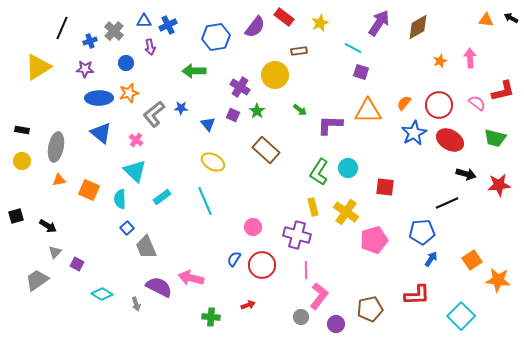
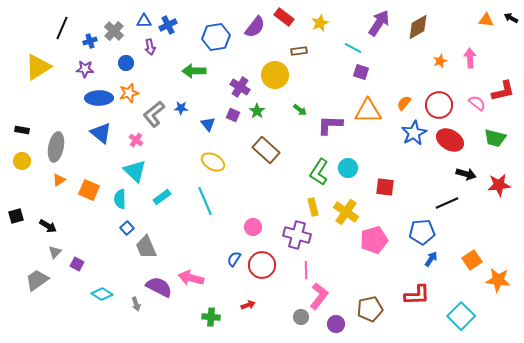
orange triangle at (59, 180): rotated 24 degrees counterclockwise
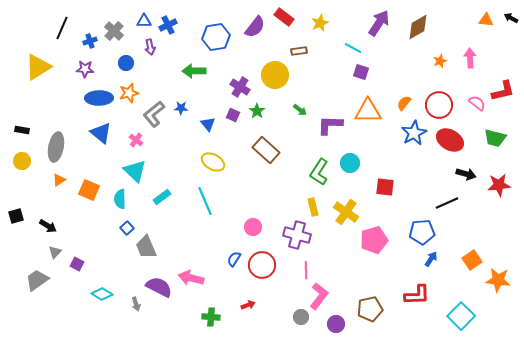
cyan circle at (348, 168): moved 2 px right, 5 px up
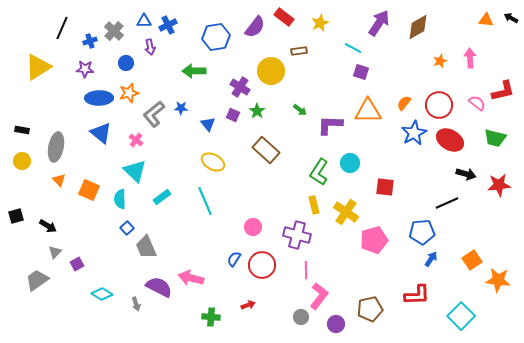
yellow circle at (275, 75): moved 4 px left, 4 px up
orange triangle at (59, 180): rotated 40 degrees counterclockwise
yellow rectangle at (313, 207): moved 1 px right, 2 px up
purple square at (77, 264): rotated 32 degrees clockwise
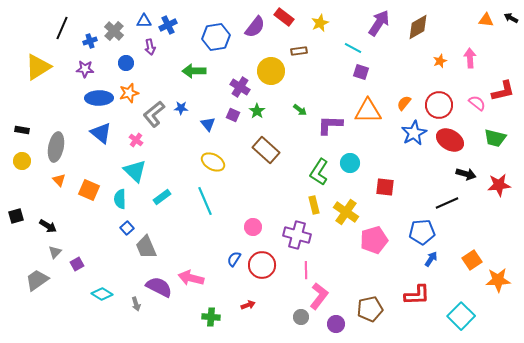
orange star at (498, 280): rotated 10 degrees counterclockwise
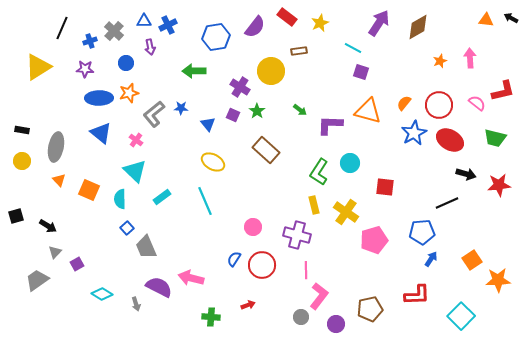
red rectangle at (284, 17): moved 3 px right
orange triangle at (368, 111): rotated 16 degrees clockwise
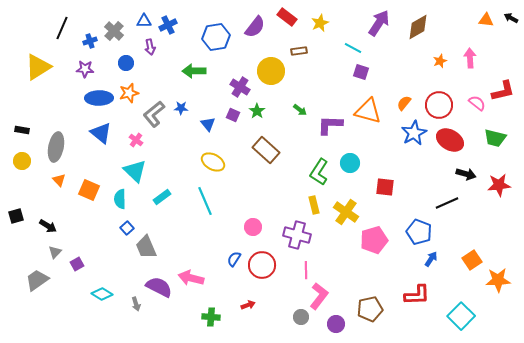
blue pentagon at (422, 232): moved 3 px left; rotated 25 degrees clockwise
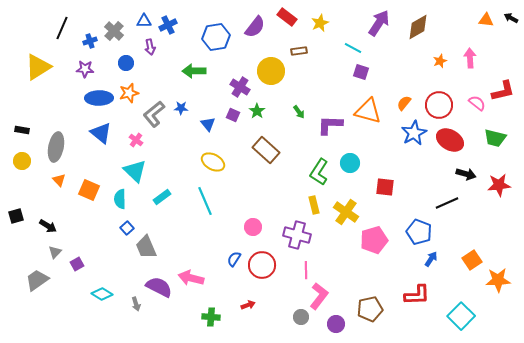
green arrow at (300, 110): moved 1 px left, 2 px down; rotated 16 degrees clockwise
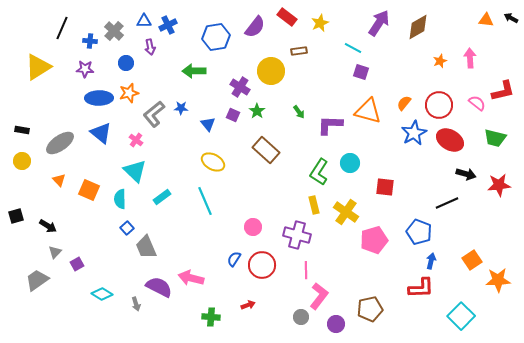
blue cross at (90, 41): rotated 24 degrees clockwise
gray ellipse at (56, 147): moved 4 px right, 4 px up; rotated 44 degrees clockwise
blue arrow at (431, 259): moved 2 px down; rotated 21 degrees counterclockwise
red L-shape at (417, 295): moved 4 px right, 7 px up
